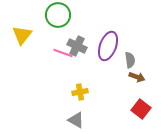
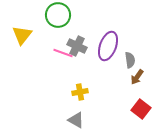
brown arrow: rotated 105 degrees clockwise
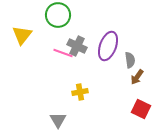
red square: rotated 12 degrees counterclockwise
gray triangle: moved 18 px left; rotated 30 degrees clockwise
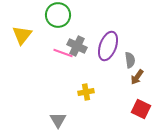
yellow cross: moved 6 px right
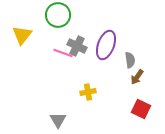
purple ellipse: moved 2 px left, 1 px up
yellow cross: moved 2 px right
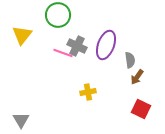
gray triangle: moved 37 px left
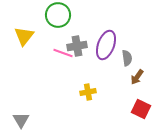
yellow triangle: moved 2 px right, 1 px down
gray cross: rotated 36 degrees counterclockwise
gray semicircle: moved 3 px left, 2 px up
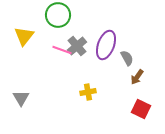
gray cross: rotated 30 degrees counterclockwise
pink line: moved 1 px left, 3 px up
gray semicircle: rotated 21 degrees counterclockwise
gray triangle: moved 22 px up
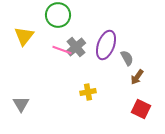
gray cross: moved 1 px left, 1 px down
gray triangle: moved 6 px down
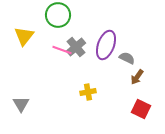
gray semicircle: rotated 35 degrees counterclockwise
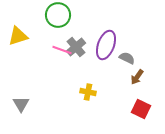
yellow triangle: moved 6 px left; rotated 35 degrees clockwise
yellow cross: rotated 21 degrees clockwise
